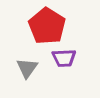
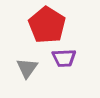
red pentagon: moved 1 px up
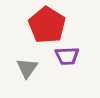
purple trapezoid: moved 3 px right, 2 px up
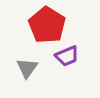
purple trapezoid: rotated 20 degrees counterclockwise
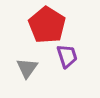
purple trapezoid: rotated 85 degrees counterclockwise
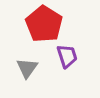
red pentagon: moved 3 px left, 1 px up
